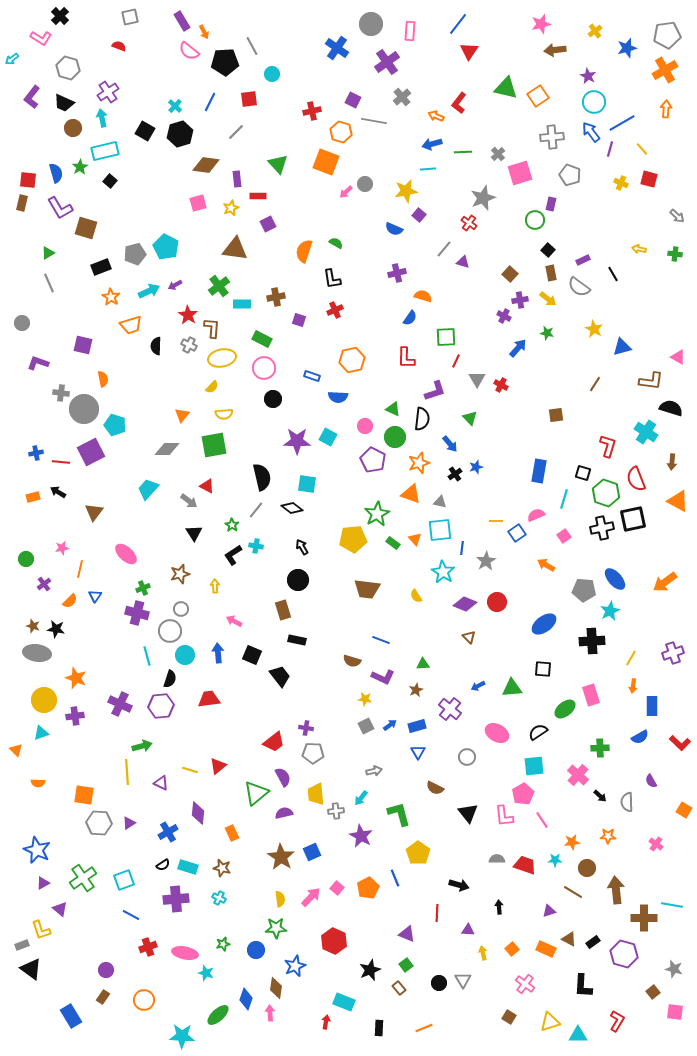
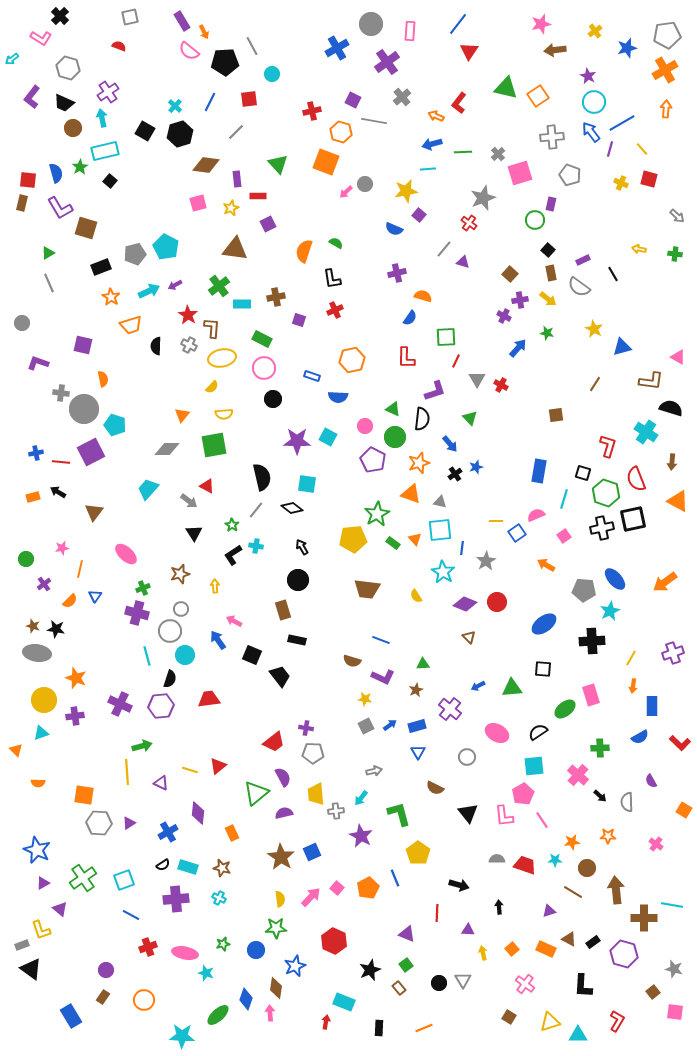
blue cross at (337, 48): rotated 25 degrees clockwise
blue arrow at (218, 653): moved 13 px up; rotated 30 degrees counterclockwise
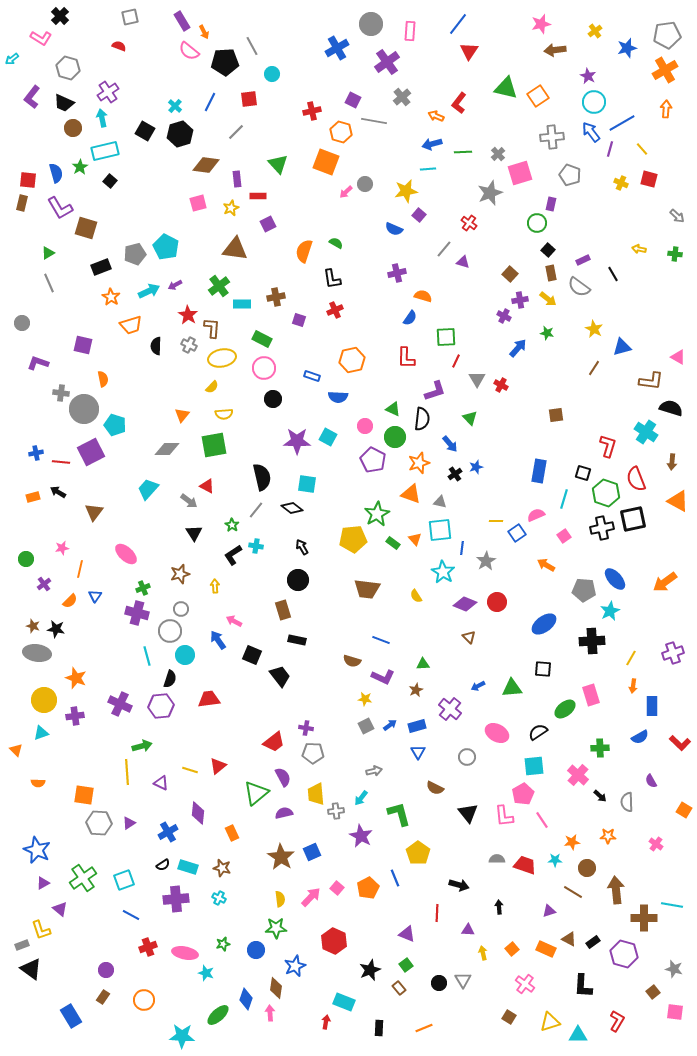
gray star at (483, 198): moved 7 px right, 5 px up
green circle at (535, 220): moved 2 px right, 3 px down
brown line at (595, 384): moved 1 px left, 16 px up
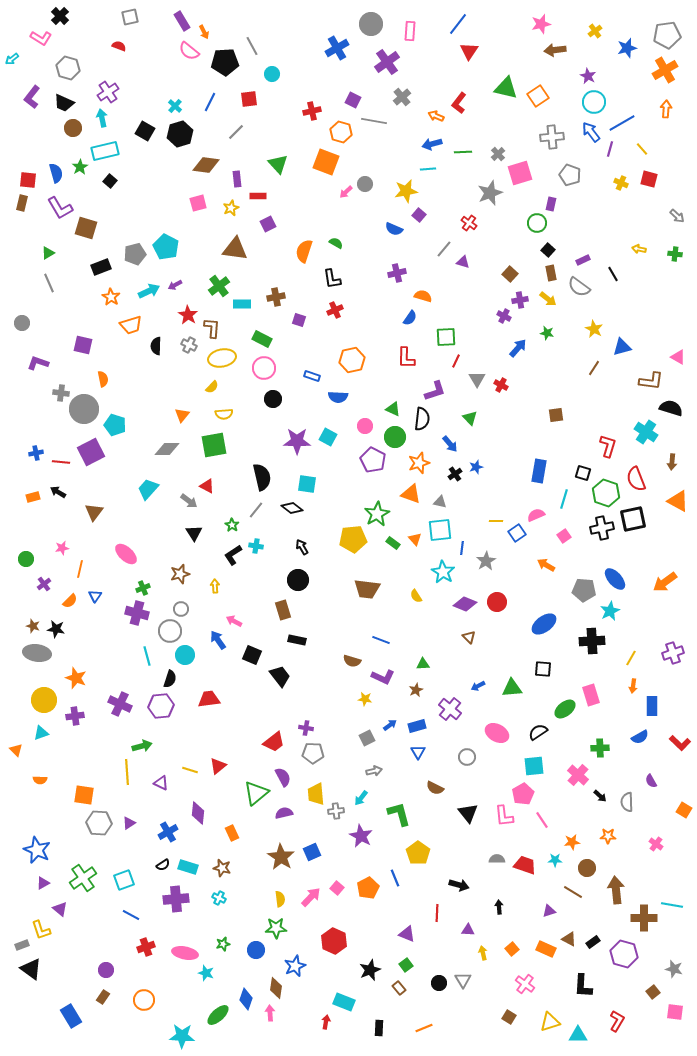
gray square at (366, 726): moved 1 px right, 12 px down
orange semicircle at (38, 783): moved 2 px right, 3 px up
red cross at (148, 947): moved 2 px left
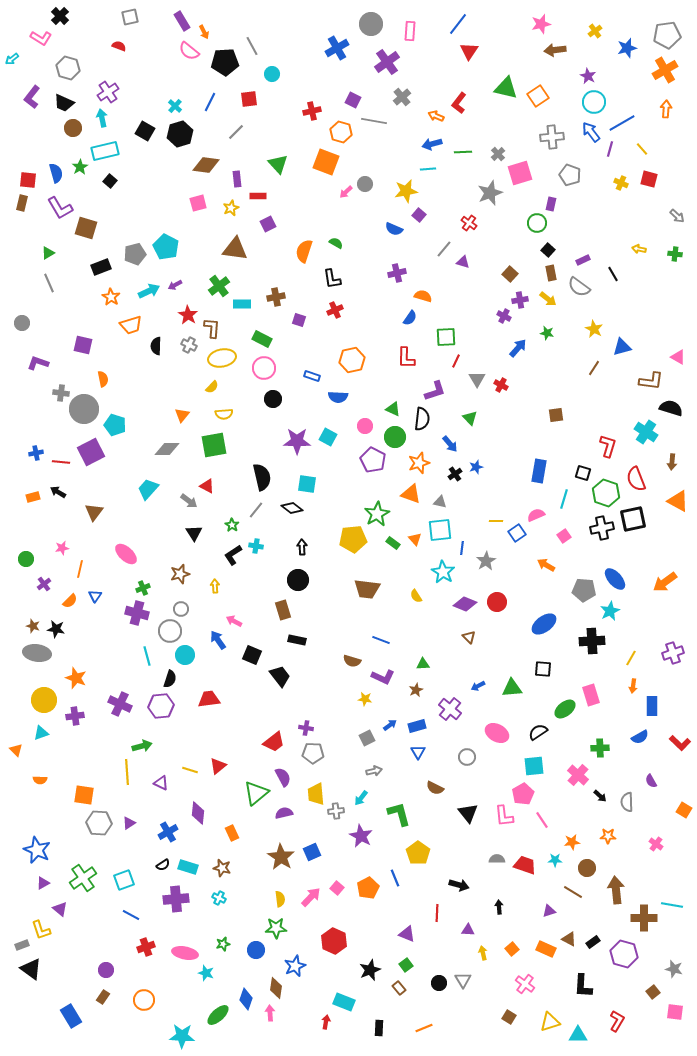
black arrow at (302, 547): rotated 28 degrees clockwise
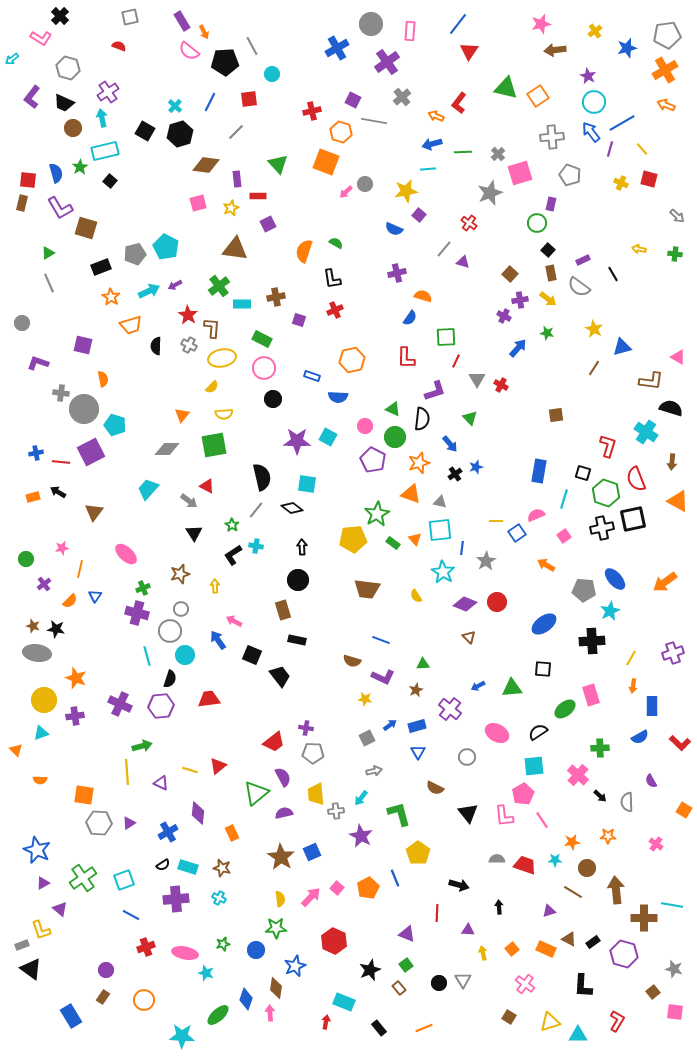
orange arrow at (666, 109): moved 4 px up; rotated 72 degrees counterclockwise
black rectangle at (379, 1028): rotated 42 degrees counterclockwise
